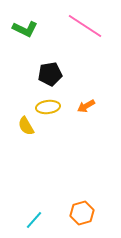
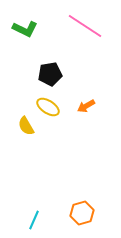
yellow ellipse: rotated 40 degrees clockwise
cyan line: rotated 18 degrees counterclockwise
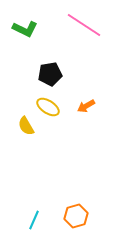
pink line: moved 1 px left, 1 px up
orange hexagon: moved 6 px left, 3 px down
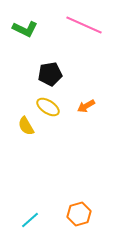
pink line: rotated 9 degrees counterclockwise
orange hexagon: moved 3 px right, 2 px up
cyan line: moved 4 px left; rotated 24 degrees clockwise
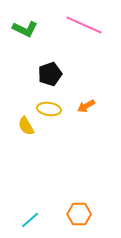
black pentagon: rotated 10 degrees counterclockwise
yellow ellipse: moved 1 px right, 2 px down; rotated 25 degrees counterclockwise
orange hexagon: rotated 15 degrees clockwise
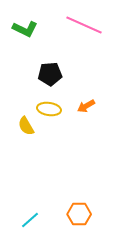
black pentagon: rotated 15 degrees clockwise
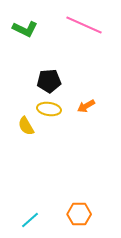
black pentagon: moved 1 px left, 7 px down
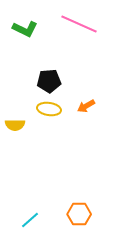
pink line: moved 5 px left, 1 px up
yellow semicircle: moved 11 px left, 1 px up; rotated 60 degrees counterclockwise
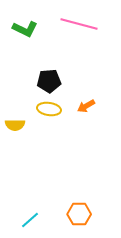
pink line: rotated 9 degrees counterclockwise
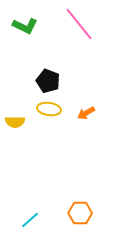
pink line: rotated 36 degrees clockwise
green L-shape: moved 3 px up
black pentagon: moved 1 px left; rotated 25 degrees clockwise
orange arrow: moved 7 px down
yellow semicircle: moved 3 px up
orange hexagon: moved 1 px right, 1 px up
